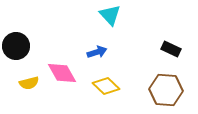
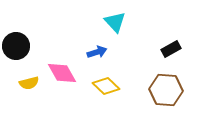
cyan triangle: moved 5 px right, 7 px down
black rectangle: rotated 54 degrees counterclockwise
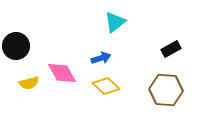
cyan triangle: rotated 35 degrees clockwise
blue arrow: moved 4 px right, 6 px down
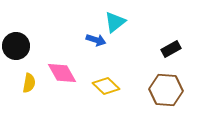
blue arrow: moved 5 px left, 18 px up; rotated 36 degrees clockwise
yellow semicircle: rotated 66 degrees counterclockwise
